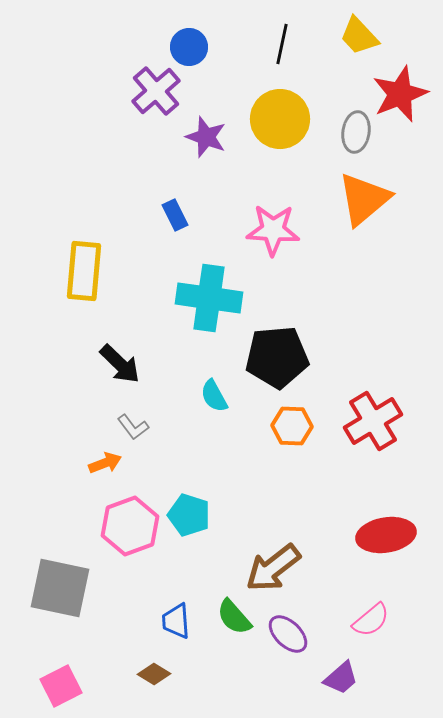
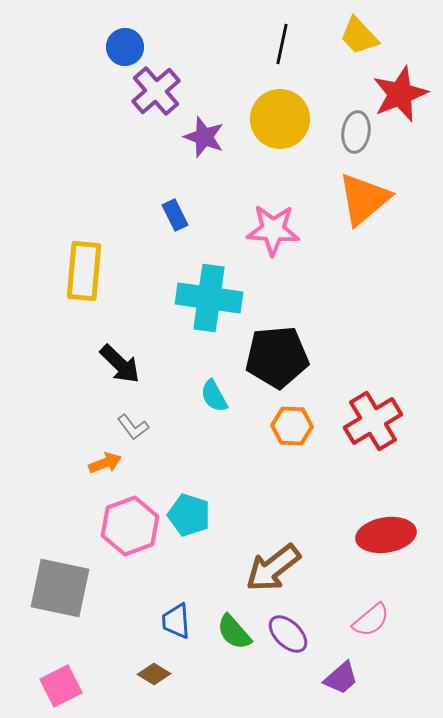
blue circle: moved 64 px left
purple star: moved 2 px left
green semicircle: moved 15 px down
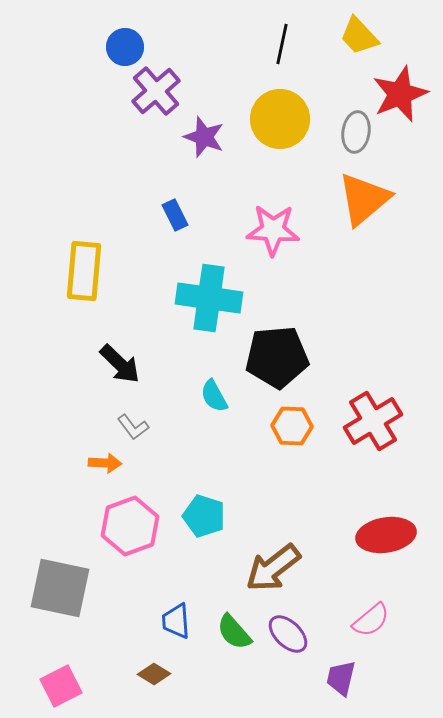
orange arrow: rotated 24 degrees clockwise
cyan pentagon: moved 15 px right, 1 px down
purple trapezoid: rotated 144 degrees clockwise
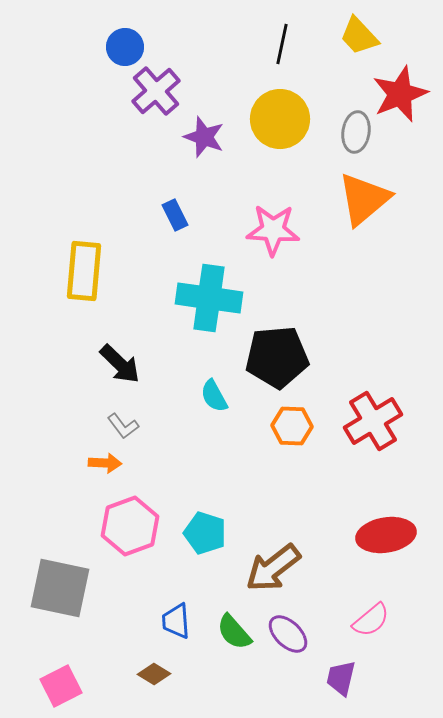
gray L-shape: moved 10 px left, 1 px up
cyan pentagon: moved 1 px right, 17 px down
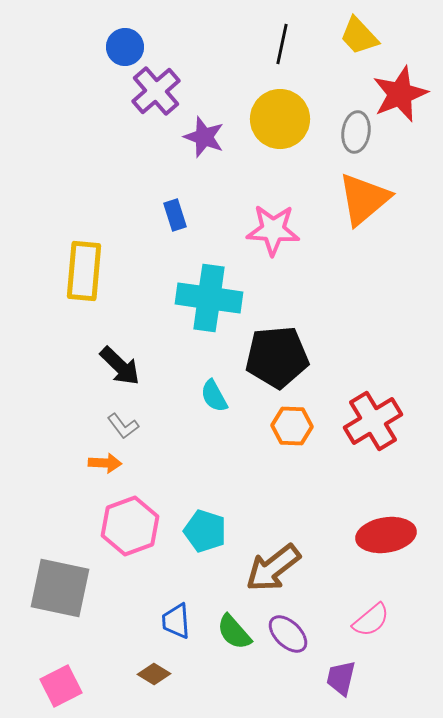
blue rectangle: rotated 8 degrees clockwise
black arrow: moved 2 px down
cyan pentagon: moved 2 px up
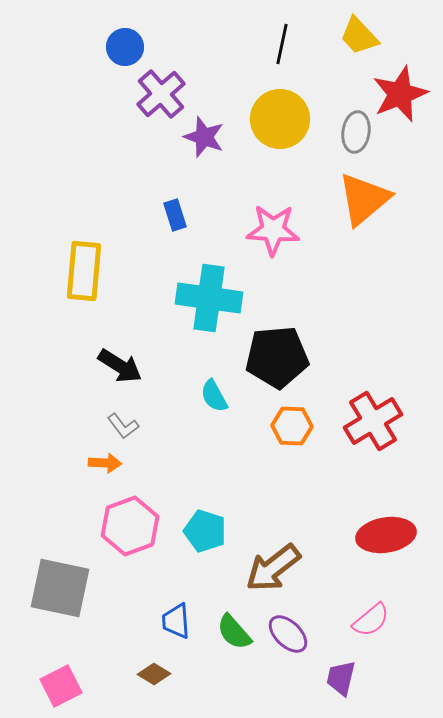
purple cross: moved 5 px right, 3 px down
black arrow: rotated 12 degrees counterclockwise
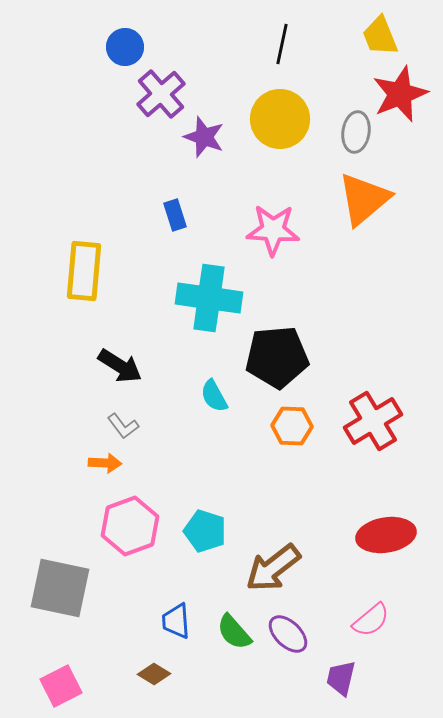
yellow trapezoid: moved 21 px right; rotated 21 degrees clockwise
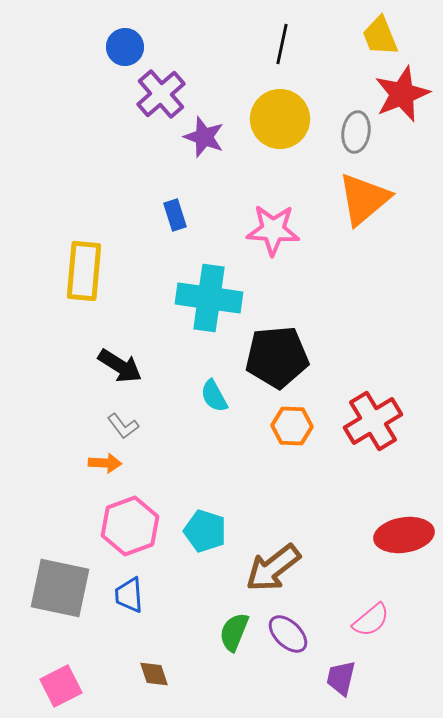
red star: moved 2 px right
red ellipse: moved 18 px right
blue trapezoid: moved 47 px left, 26 px up
green semicircle: rotated 63 degrees clockwise
brown diamond: rotated 40 degrees clockwise
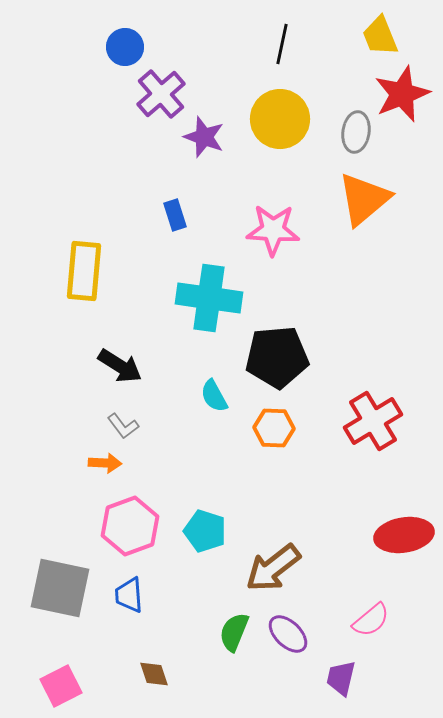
orange hexagon: moved 18 px left, 2 px down
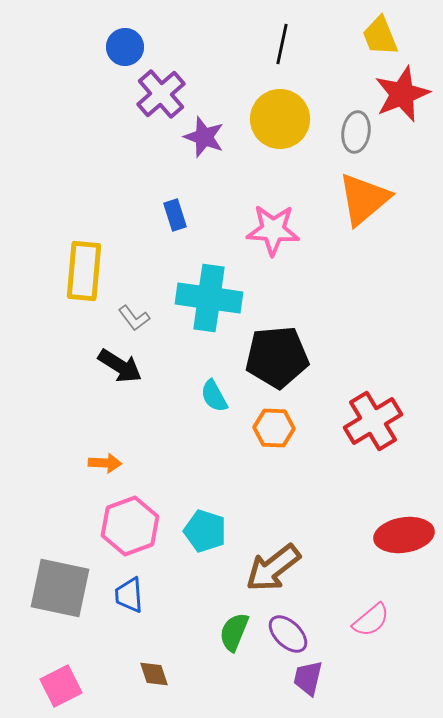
gray L-shape: moved 11 px right, 108 px up
purple trapezoid: moved 33 px left
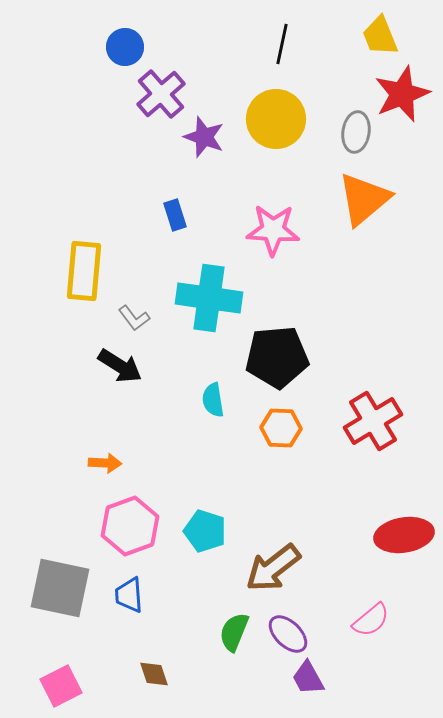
yellow circle: moved 4 px left
cyan semicircle: moved 1 px left, 4 px down; rotated 20 degrees clockwise
orange hexagon: moved 7 px right
purple trapezoid: rotated 42 degrees counterclockwise
